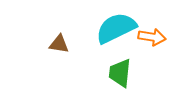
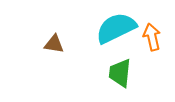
orange arrow: rotated 112 degrees counterclockwise
brown triangle: moved 5 px left
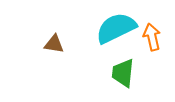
green trapezoid: moved 3 px right
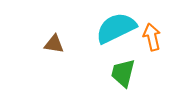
green trapezoid: rotated 8 degrees clockwise
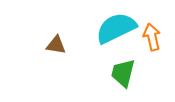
brown triangle: moved 2 px right, 1 px down
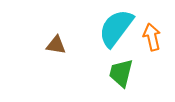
cyan semicircle: rotated 27 degrees counterclockwise
green trapezoid: moved 2 px left
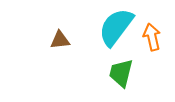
cyan semicircle: moved 1 px up
brown triangle: moved 4 px right, 5 px up; rotated 15 degrees counterclockwise
